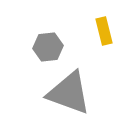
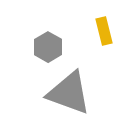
gray hexagon: rotated 24 degrees counterclockwise
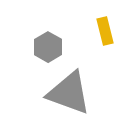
yellow rectangle: moved 1 px right
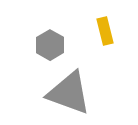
gray hexagon: moved 2 px right, 2 px up
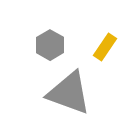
yellow rectangle: moved 16 px down; rotated 48 degrees clockwise
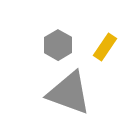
gray hexagon: moved 8 px right
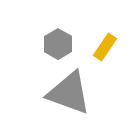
gray hexagon: moved 1 px up
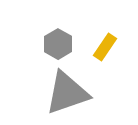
gray triangle: moved 2 px left; rotated 39 degrees counterclockwise
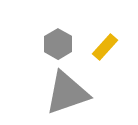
yellow rectangle: rotated 8 degrees clockwise
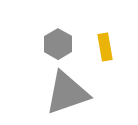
yellow rectangle: rotated 52 degrees counterclockwise
